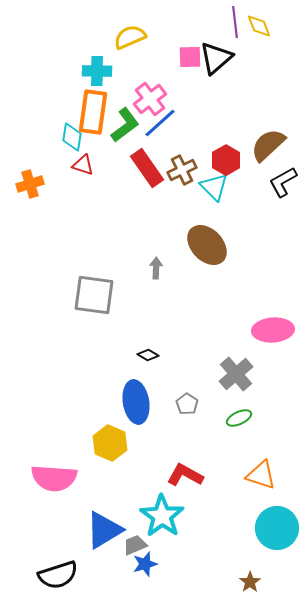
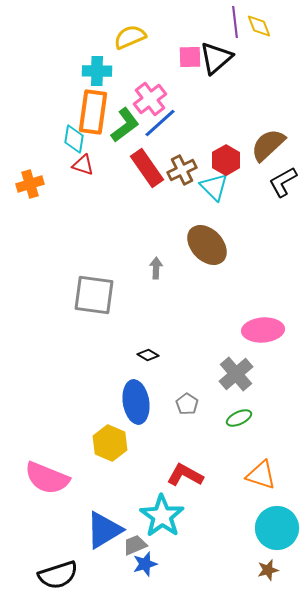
cyan diamond: moved 2 px right, 2 px down
pink ellipse: moved 10 px left
pink semicircle: moved 7 px left; rotated 18 degrees clockwise
brown star: moved 18 px right, 12 px up; rotated 20 degrees clockwise
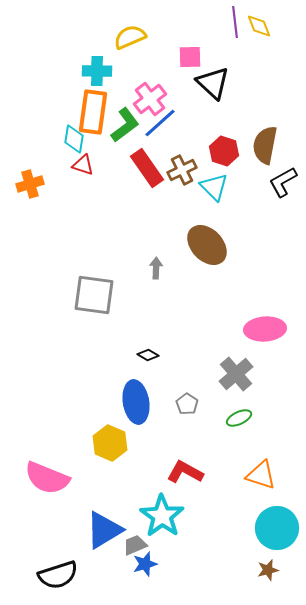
black triangle: moved 3 px left, 25 px down; rotated 36 degrees counterclockwise
brown semicircle: moved 3 px left; rotated 36 degrees counterclockwise
red hexagon: moved 2 px left, 9 px up; rotated 12 degrees counterclockwise
pink ellipse: moved 2 px right, 1 px up
red L-shape: moved 3 px up
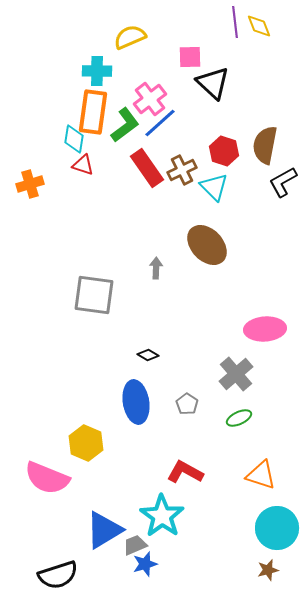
yellow hexagon: moved 24 px left
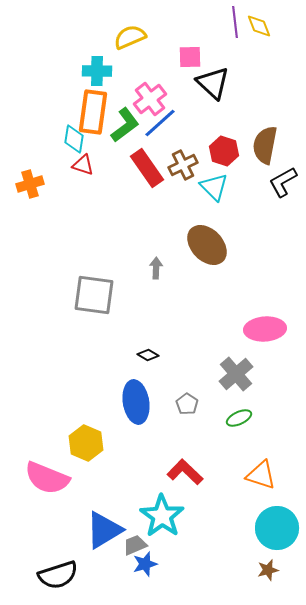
brown cross: moved 1 px right, 5 px up
red L-shape: rotated 15 degrees clockwise
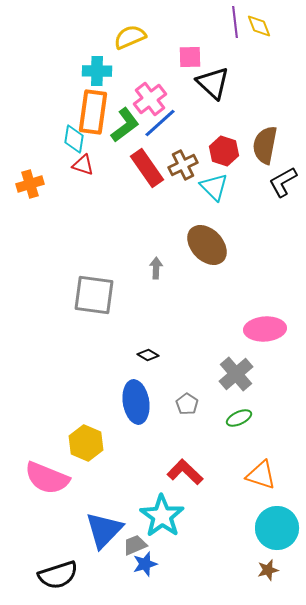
blue triangle: rotated 15 degrees counterclockwise
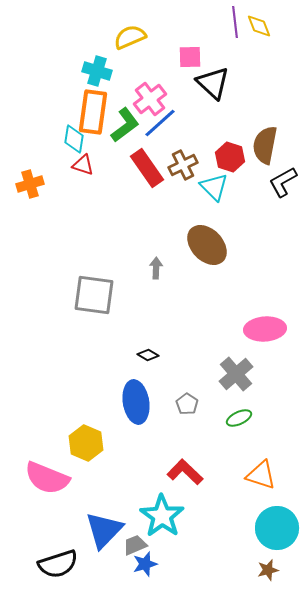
cyan cross: rotated 16 degrees clockwise
red hexagon: moved 6 px right, 6 px down
black semicircle: moved 11 px up
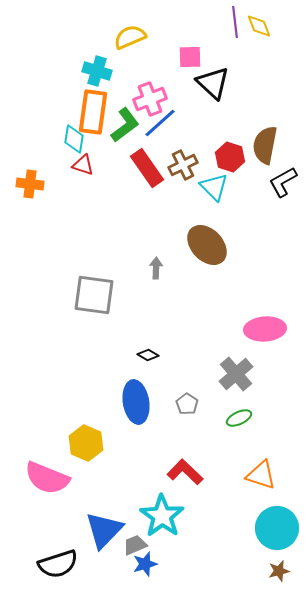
pink cross: rotated 16 degrees clockwise
orange cross: rotated 24 degrees clockwise
brown star: moved 11 px right, 1 px down
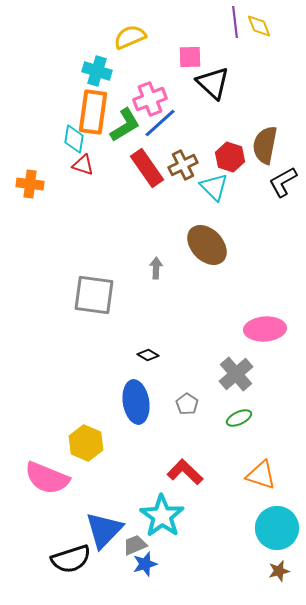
green L-shape: rotated 6 degrees clockwise
black semicircle: moved 13 px right, 5 px up
